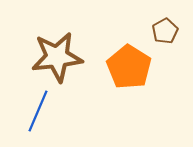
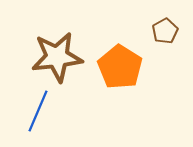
orange pentagon: moved 9 px left
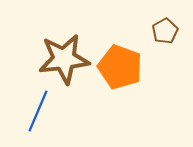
brown star: moved 7 px right, 2 px down
orange pentagon: rotated 12 degrees counterclockwise
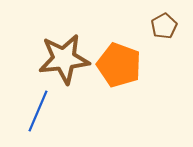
brown pentagon: moved 1 px left, 5 px up
orange pentagon: moved 1 px left, 2 px up
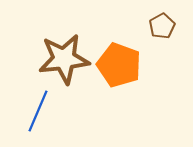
brown pentagon: moved 2 px left
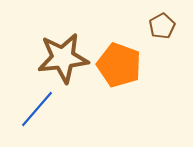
brown star: moved 1 px left, 1 px up
blue line: moved 1 px left, 2 px up; rotated 18 degrees clockwise
